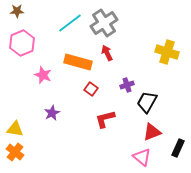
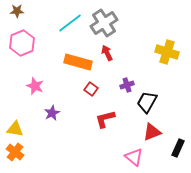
pink star: moved 8 px left, 11 px down
pink triangle: moved 8 px left
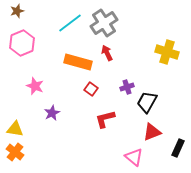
brown star: rotated 16 degrees counterclockwise
purple cross: moved 2 px down
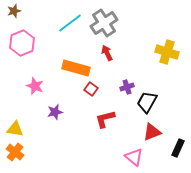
brown star: moved 3 px left
orange rectangle: moved 2 px left, 6 px down
purple star: moved 3 px right, 1 px up; rotated 14 degrees clockwise
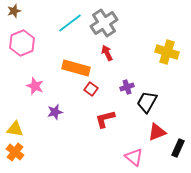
red triangle: moved 5 px right
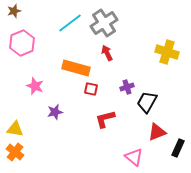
red square: rotated 24 degrees counterclockwise
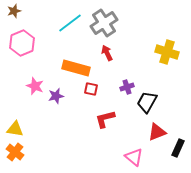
purple star: moved 1 px right, 16 px up
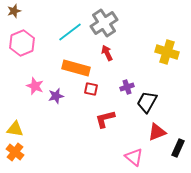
cyan line: moved 9 px down
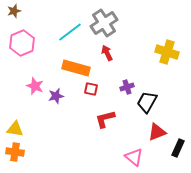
orange cross: rotated 30 degrees counterclockwise
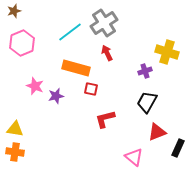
purple cross: moved 18 px right, 16 px up
